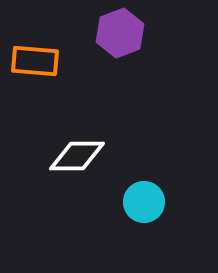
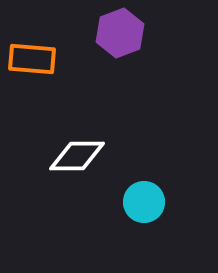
orange rectangle: moved 3 px left, 2 px up
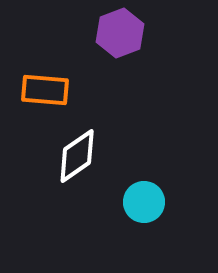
orange rectangle: moved 13 px right, 31 px down
white diamond: rotated 34 degrees counterclockwise
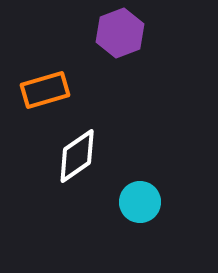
orange rectangle: rotated 21 degrees counterclockwise
cyan circle: moved 4 px left
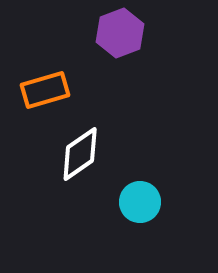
white diamond: moved 3 px right, 2 px up
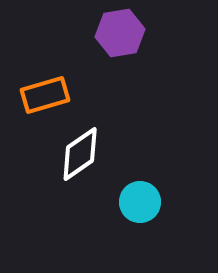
purple hexagon: rotated 12 degrees clockwise
orange rectangle: moved 5 px down
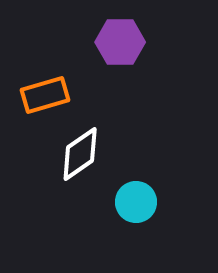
purple hexagon: moved 9 px down; rotated 9 degrees clockwise
cyan circle: moved 4 px left
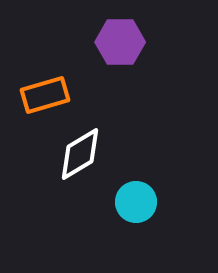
white diamond: rotated 4 degrees clockwise
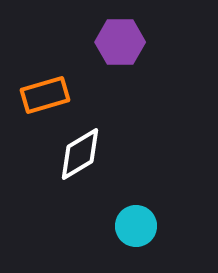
cyan circle: moved 24 px down
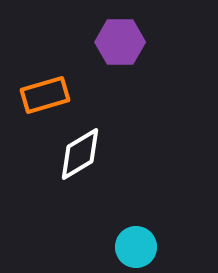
cyan circle: moved 21 px down
